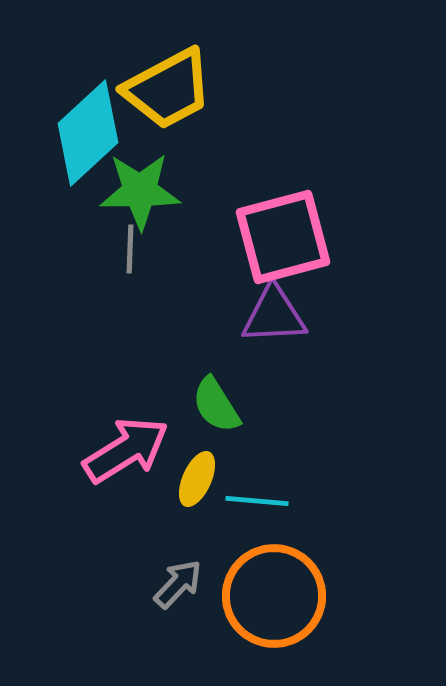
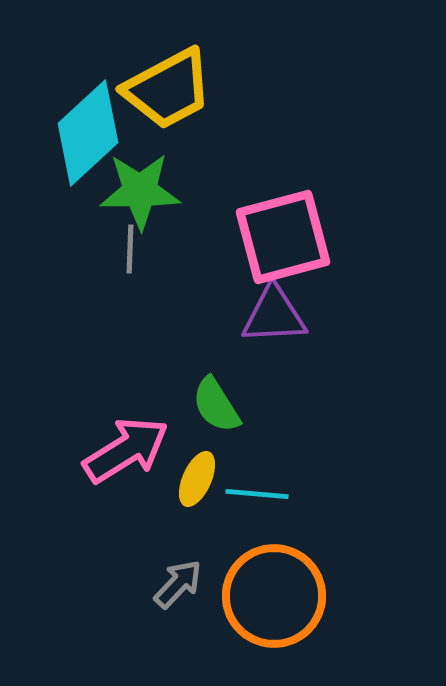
cyan line: moved 7 px up
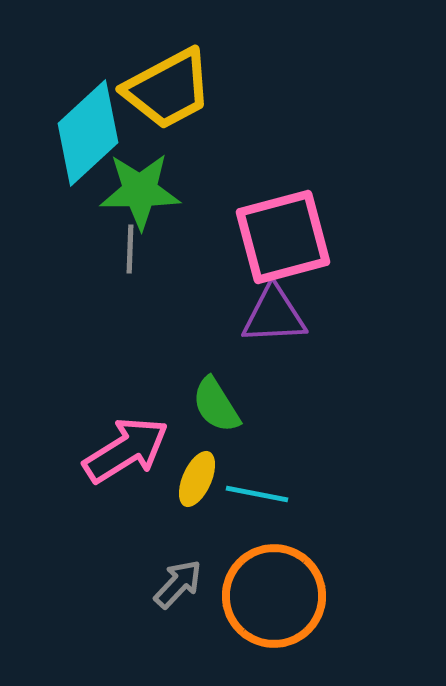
cyan line: rotated 6 degrees clockwise
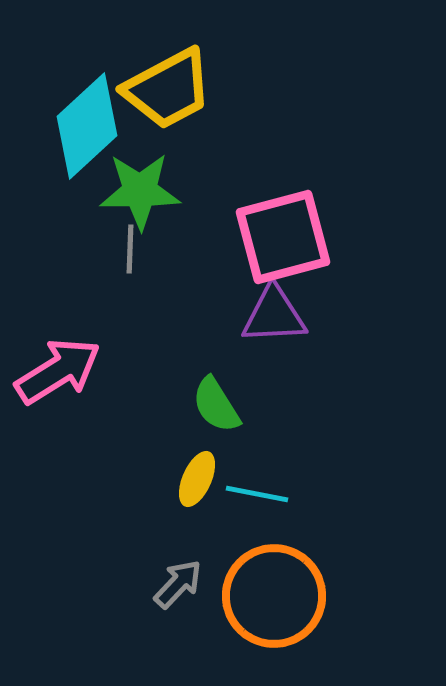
cyan diamond: moved 1 px left, 7 px up
pink arrow: moved 68 px left, 79 px up
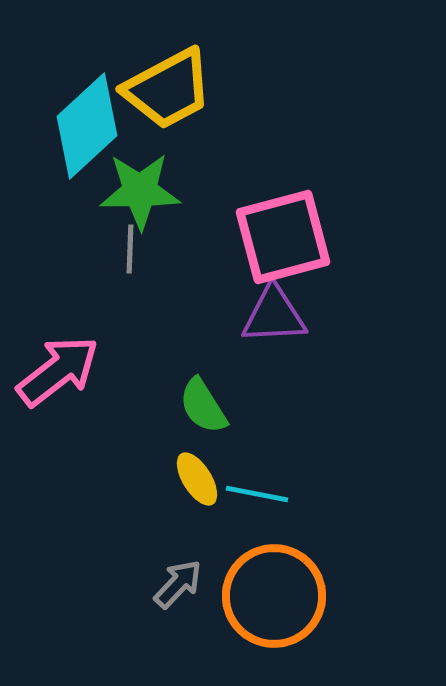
pink arrow: rotated 6 degrees counterclockwise
green semicircle: moved 13 px left, 1 px down
yellow ellipse: rotated 56 degrees counterclockwise
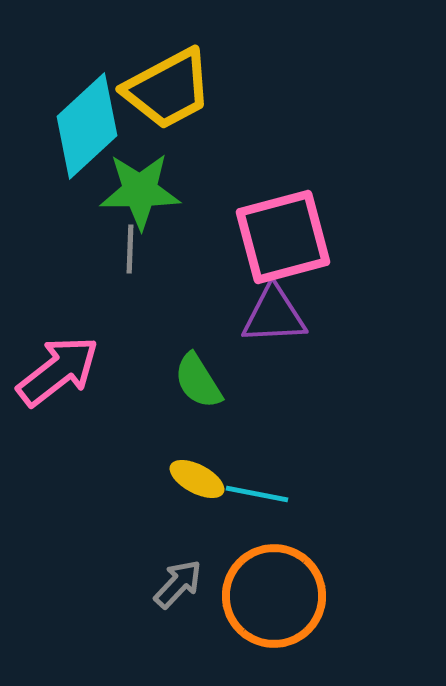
green semicircle: moved 5 px left, 25 px up
yellow ellipse: rotated 30 degrees counterclockwise
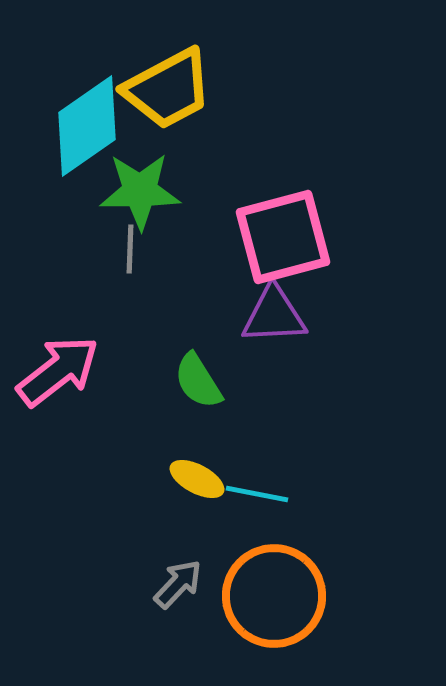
cyan diamond: rotated 8 degrees clockwise
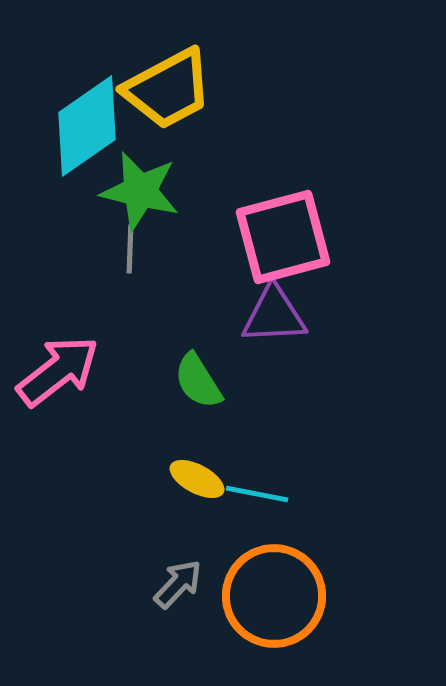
green star: rotated 14 degrees clockwise
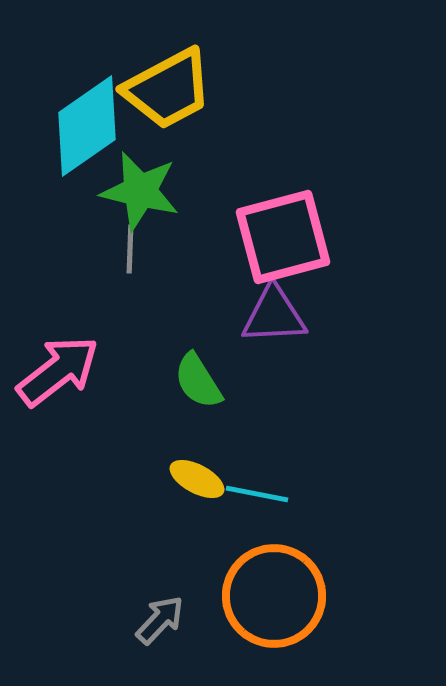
gray arrow: moved 18 px left, 36 px down
